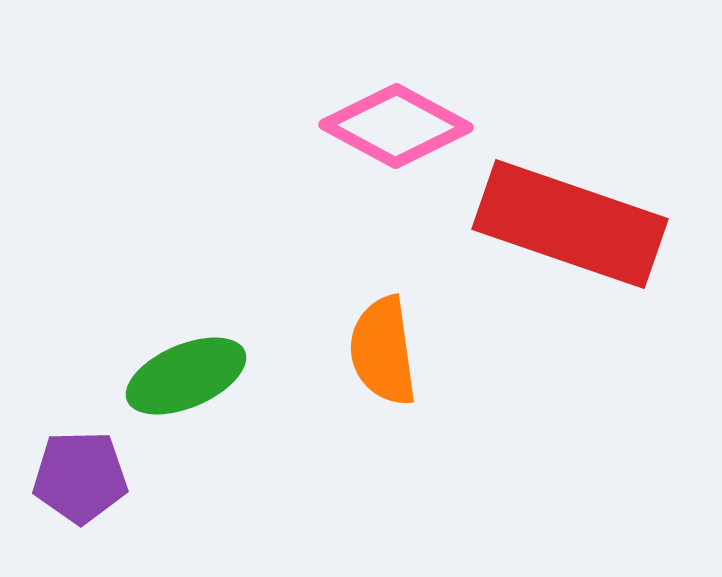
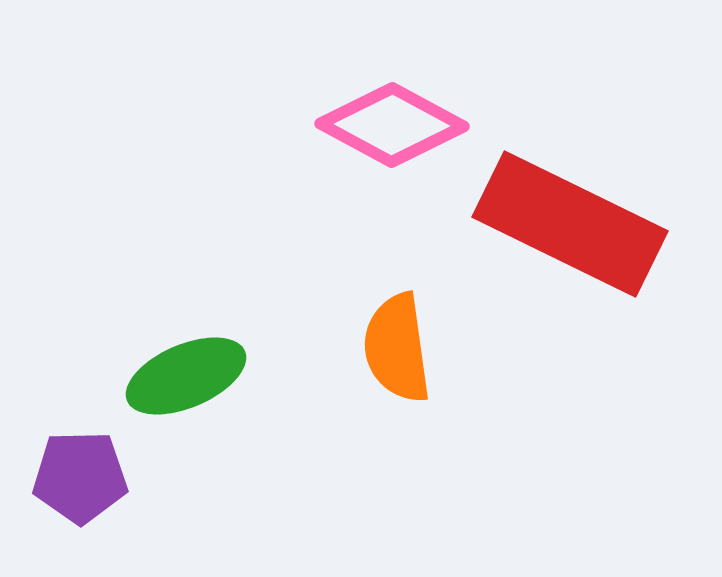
pink diamond: moved 4 px left, 1 px up
red rectangle: rotated 7 degrees clockwise
orange semicircle: moved 14 px right, 3 px up
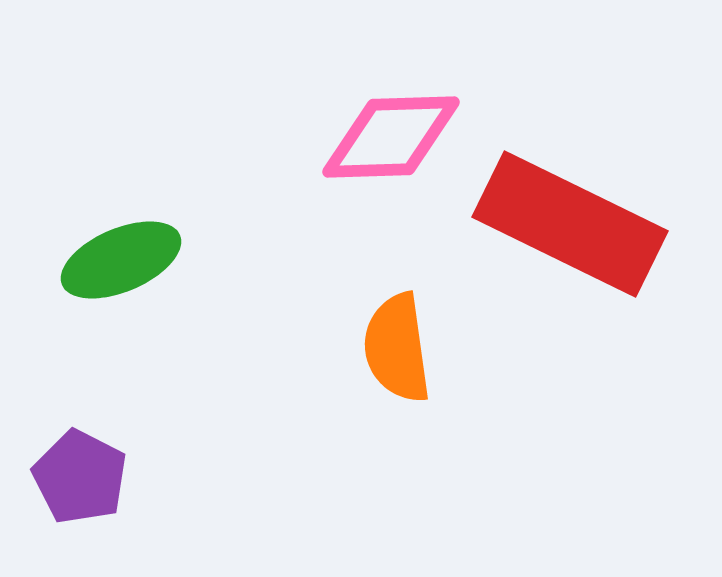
pink diamond: moved 1 px left, 12 px down; rotated 30 degrees counterclockwise
green ellipse: moved 65 px left, 116 px up
purple pentagon: rotated 28 degrees clockwise
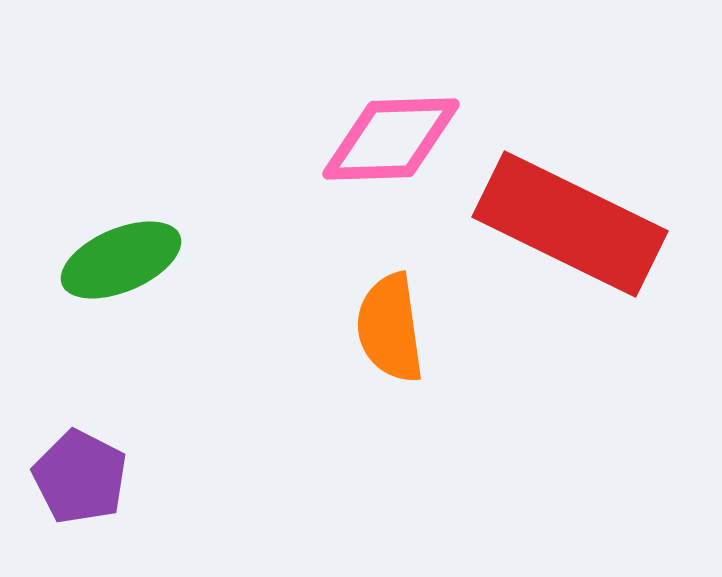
pink diamond: moved 2 px down
orange semicircle: moved 7 px left, 20 px up
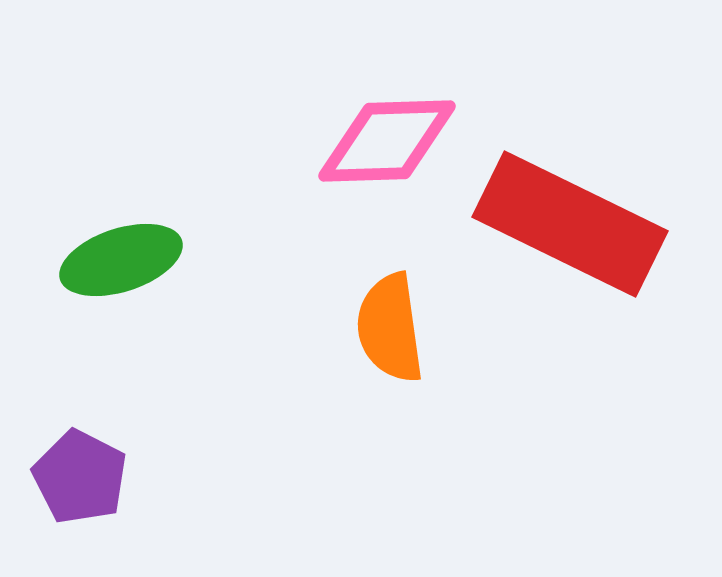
pink diamond: moved 4 px left, 2 px down
green ellipse: rotated 5 degrees clockwise
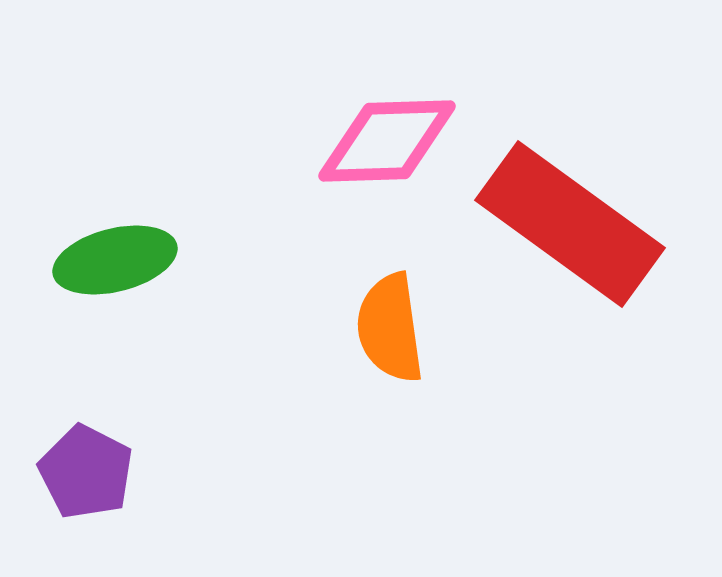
red rectangle: rotated 10 degrees clockwise
green ellipse: moved 6 px left; rotated 4 degrees clockwise
purple pentagon: moved 6 px right, 5 px up
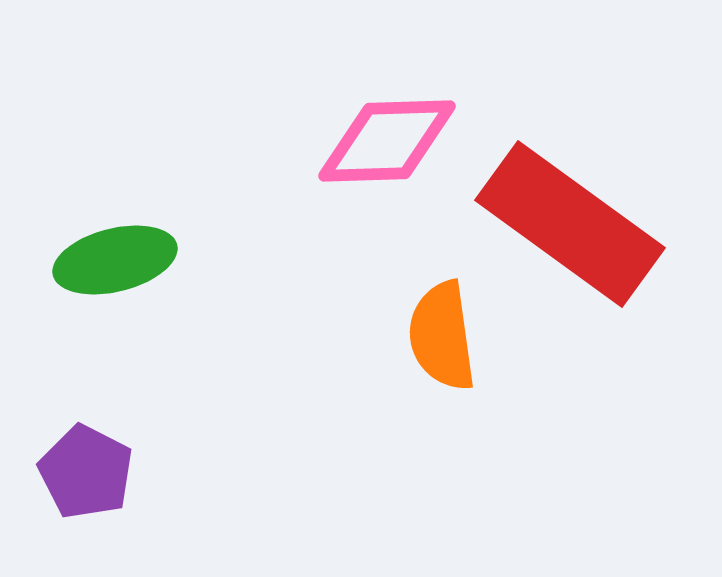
orange semicircle: moved 52 px right, 8 px down
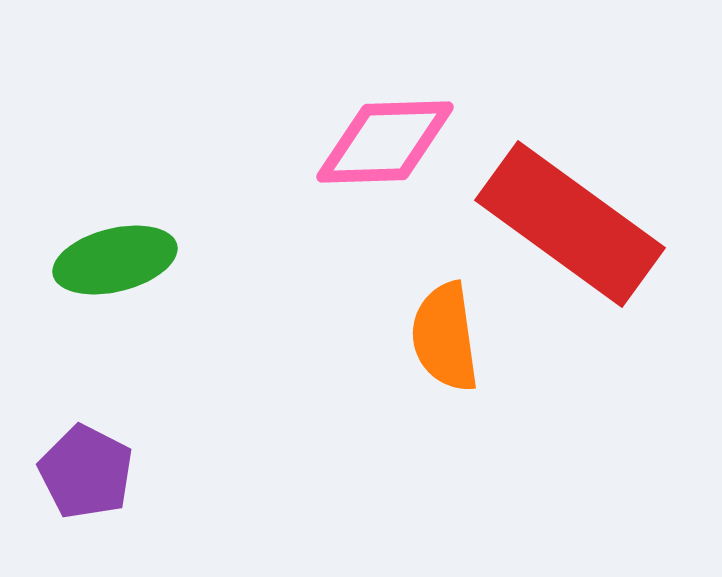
pink diamond: moved 2 px left, 1 px down
orange semicircle: moved 3 px right, 1 px down
